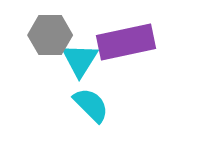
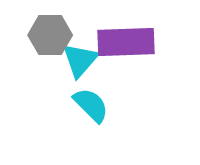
purple rectangle: rotated 10 degrees clockwise
cyan triangle: rotated 9 degrees clockwise
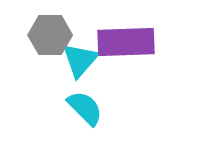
cyan semicircle: moved 6 px left, 3 px down
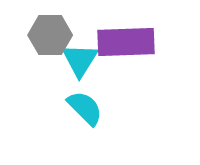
cyan triangle: rotated 9 degrees counterclockwise
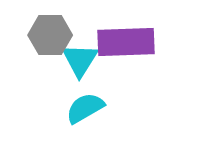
cyan semicircle: rotated 75 degrees counterclockwise
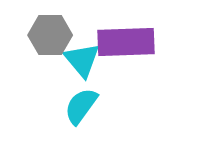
cyan triangle: moved 2 px right; rotated 12 degrees counterclockwise
cyan semicircle: moved 4 px left, 2 px up; rotated 24 degrees counterclockwise
